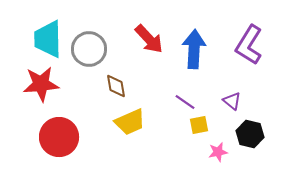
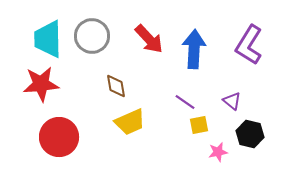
gray circle: moved 3 px right, 13 px up
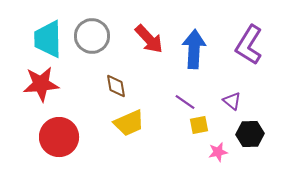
yellow trapezoid: moved 1 px left, 1 px down
black hexagon: rotated 16 degrees counterclockwise
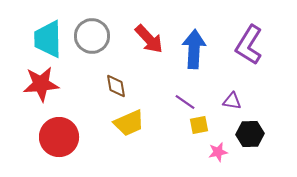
purple triangle: rotated 30 degrees counterclockwise
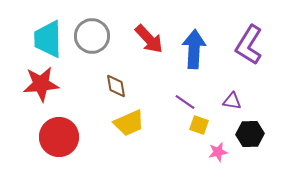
yellow square: rotated 30 degrees clockwise
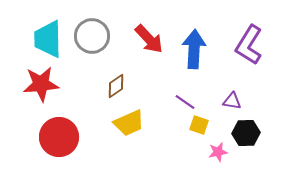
brown diamond: rotated 65 degrees clockwise
black hexagon: moved 4 px left, 1 px up
